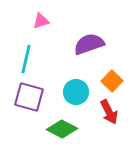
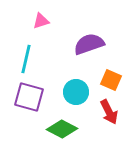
orange square: moved 1 px left, 1 px up; rotated 20 degrees counterclockwise
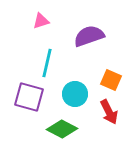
purple semicircle: moved 8 px up
cyan line: moved 21 px right, 4 px down
cyan circle: moved 1 px left, 2 px down
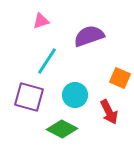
cyan line: moved 2 px up; rotated 20 degrees clockwise
orange square: moved 9 px right, 2 px up
cyan circle: moved 1 px down
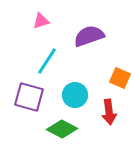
red arrow: rotated 20 degrees clockwise
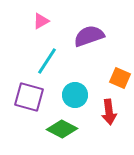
pink triangle: rotated 12 degrees counterclockwise
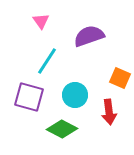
pink triangle: rotated 36 degrees counterclockwise
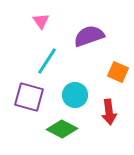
orange square: moved 2 px left, 6 px up
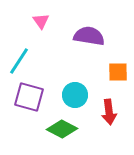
purple semicircle: rotated 28 degrees clockwise
cyan line: moved 28 px left
orange square: rotated 25 degrees counterclockwise
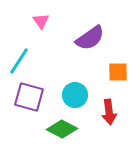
purple semicircle: moved 1 px right, 2 px down; rotated 136 degrees clockwise
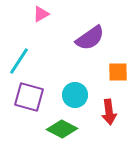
pink triangle: moved 7 px up; rotated 36 degrees clockwise
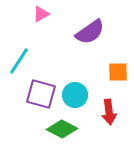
purple semicircle: moved 6 px up
purple square: moved 12 px right, 3 px up
